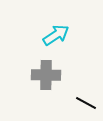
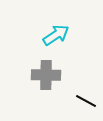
black line: moved 2 px up
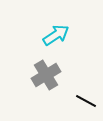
gray cross: rotated 32 degrees counterclockwise
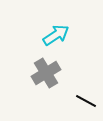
gray cross: moved 2 px up
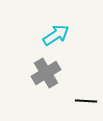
black line: rotated 25 degrees counterclockwise
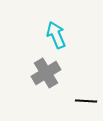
cyan arrow: rotated 80 degrees counterclockwise
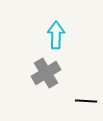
cyan arrow: rotated 24 degrees clockwise
